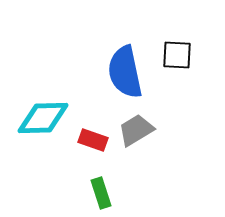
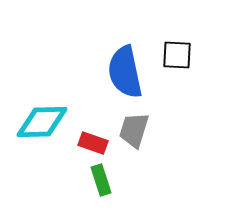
cyan diamond: moved 1 px left, 4 px down
gray trapezoid: moved 2 px left; rotated 42 degrees counterclockwise
red rectangle: moved 3 px down
green rectangle: moved 13 px up
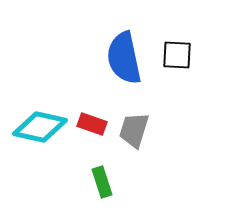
blue semicircle: moved 1 px left, 14 px up
cyan diamond: moved 2 px left, 5 px down; rotated 14 degrees clockwise
red rectangle: moved 1 px left, 19 px up
green rectangle: moved 1 px right, 2 px down
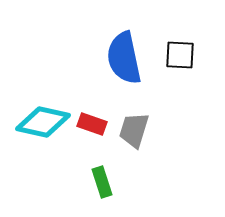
black square: moved 3 px right
cyan diamond: moved 3 px right, 5 px up
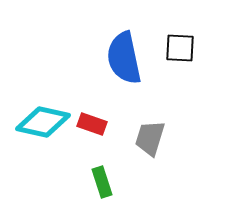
black square: moved 7 px up
gray trapezoid: moved 16 px right, 8 px down
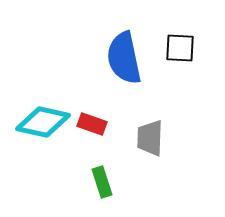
gray trapezoid: rotated 15 degrees counterclockwise
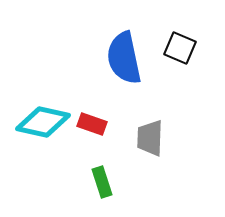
black square: rotated 20 degrees clockwise
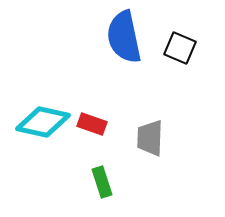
blue semicircle: moved 21 px up
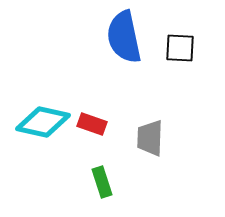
black square: rotated 20 degrees counterclockwise
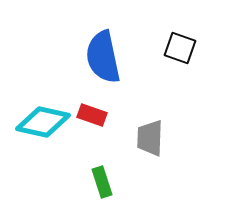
blue semicircle: moved 21 px left, 20 px down
black square: rotated 16 degrees clockwise
red rectangle: moved 9 px up
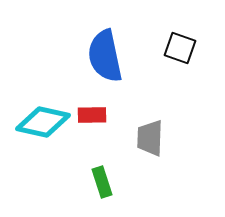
blue semicircle: moved 2 px right, 1 px up
red rectangle: rotated 20 degrees counterclockwise
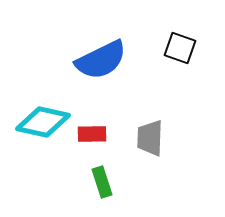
blue semicircle: moved 4 px left, 4 px down; rotated 104 degrees counterclockwise
red rectangle: moved 19 px down
